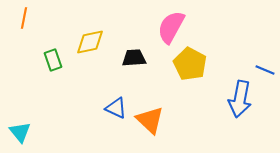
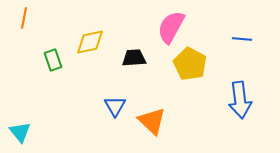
blue line: moved 23 px left, 31 px up; rotated 18 degrees counterclockwise
blue arrow: moved 1 px down; rotated 18 degrees counterclockwise
blue triangle: moved 1 px left, 2 px up; rotated 35 degrees clockwise
orange triangle: moved 2 px right, 1 px down
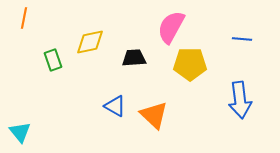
yellow pentagon: rotated 28 degrees counterclockwise
blue triangle: rotated 30 degrees counterclockwise
orange triangle: moved 2 px right, 6 px up
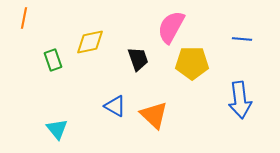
black trapezoid: moved 4 px right, 1 px down; rotated 75 degrees clockwise
yellow pentagon: moved 2 px right, 1 px up
cyan triangle: moved 37 px right, 3 px up
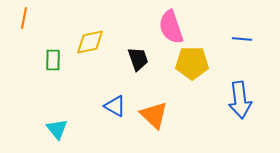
pink semicircle: rotated 48 degrees counterclockwise
green rectangle: rotated 20 degrees clockwise
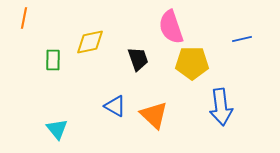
blue line: rotated 18 degrees counterclockwise
blue arrow: moved 19 px left, 7 px down
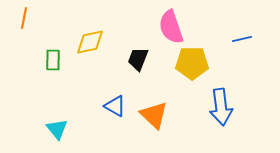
black trapezoid: rotated 140 degrees counterclockwise
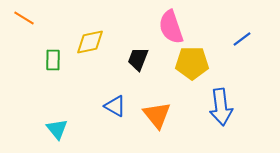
orange line: rotated 70 degrees counterclockwise
blue line: rotated 24 degrees counterclockwise
orange triangle: moved 3 px right; rotated 8 degrees clockwise
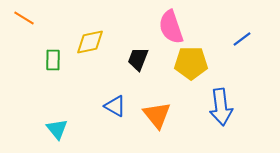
yellow pentagon: moved 1 px left
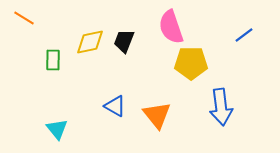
blue line: moved 2 px right, 4 px up
black trapezoid: moved 14 px left, 18 px up
